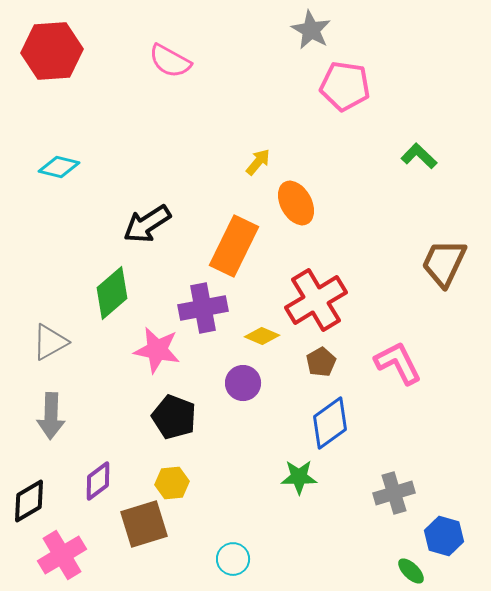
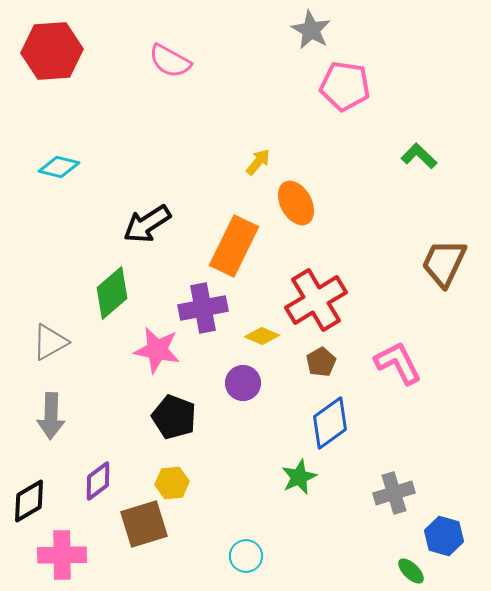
green star: rotated 24 degrees counterclockwise
pink cross: rotated 30 degrees clockwise
cyan circle: moved 13 px right, 3 px up
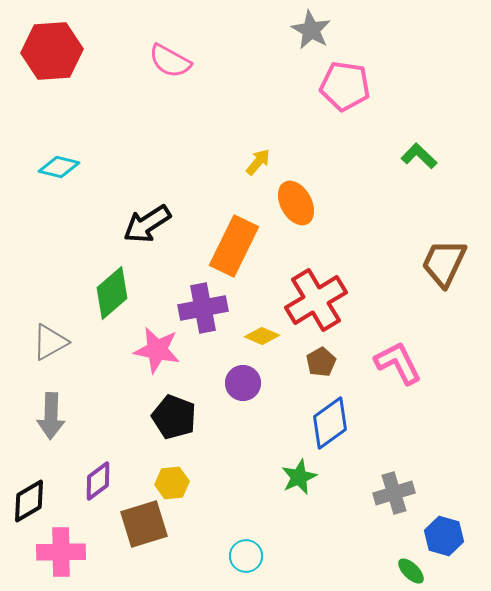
pink cross: moved 1 px left, 3 px up
